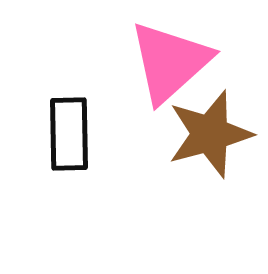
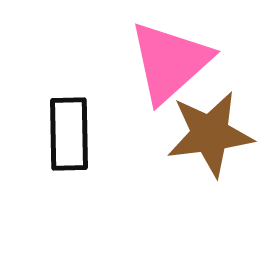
brown star: rotated 8 degrees clockwise
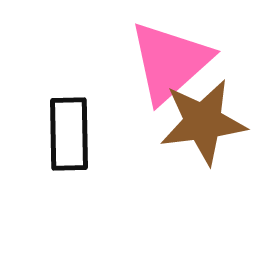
brown star: moved 7 px left, 12 px up
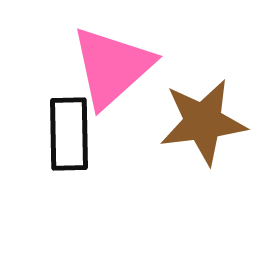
pink triangle: moved 58 px left, 5 px down
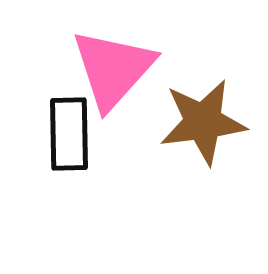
pink triangle: moved 1 px right, 2 px down; rotated 6 degrees counterclockwise
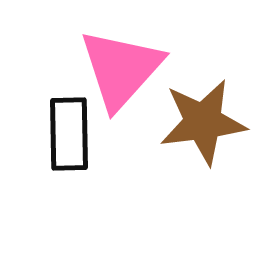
pink triangle: moved 8 px right
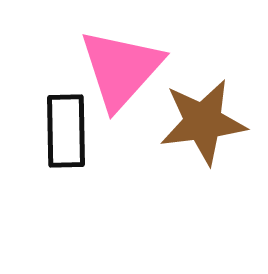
black rectangle: moved 3 px left, 3 px up
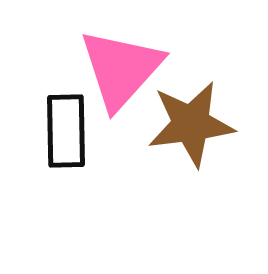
brown star: moved 12 px left, 2 px down
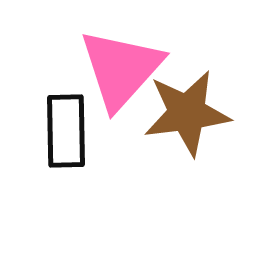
brown star: moved 4 px left, 11 px up
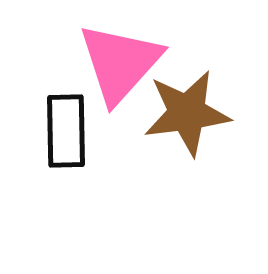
pink triangle: moved 1 px left, 6 px up
